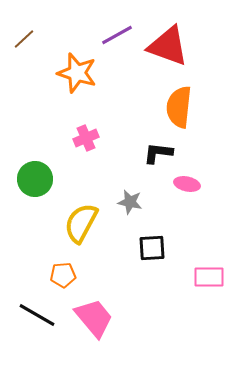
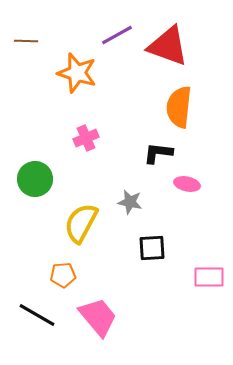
brown line: moved 2 px right, 2 px down; rotated 45 degrees clockwise
pink trapezoid: moved 4 px right, 1 px up
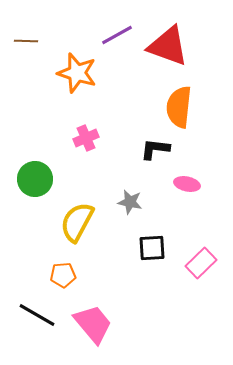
black L-shape: moved 3 px left, 4 px up
yellow semicircle: moved 4 px left, 1 px up
pink rectangle: moved 8 px left, 14 px up; rotated 44 degrees counterclockwise
pink trapezoid: moved 5 px left, 7 px down
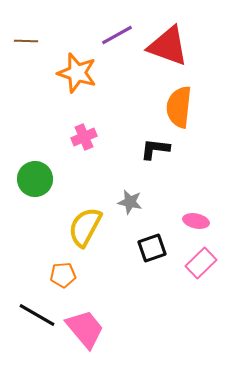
pink cross: moved 2 px left, 1 px up
pink ellipse: moved 9 px right, 37 px down
yellow semicircle: moved 8 px right, 5 px down
black square: rotated 16 degrees counterclockwise
pink trapezoid: moved 8 px left, 5 px down
